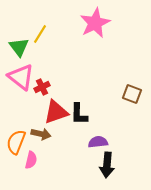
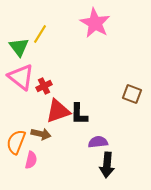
pink star: rotated 16 degrees counterclockwise
red cross: moved 2 px right, 1 px up
red triangle: moved 2 px right, 1 px up
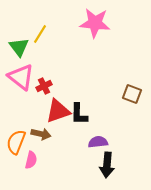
pink star: rotated 24 degrees counterclockwise
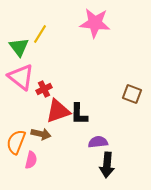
red cross: moved 3 px down
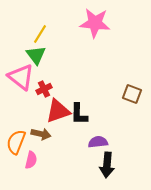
green triangle: moved 17 px right, 8 px down
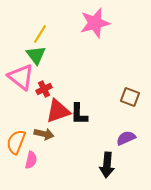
pink star: rotated 20 degrees counterclockwise
brown square: moved 2 px left, 3 px down
brown arrow: moved 3 px right
purple semicircle: moved 28 px right, 4 px up; rotated 18 degrees counterclockwise
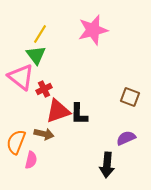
pink star: moved 2 px left, 7 px down
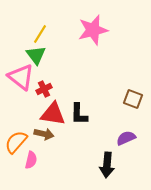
brown square: moved 3 px right, 2 px down
red triangle: moved 5 px left, 3 px down; rotated 28 degrees clockwise
orange semicircle: rotated 20 degrees clockwise
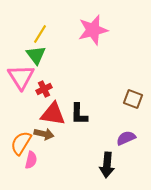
pink triangle: rotated 20 degrees clockwise
orange semicircle: moved 5 px right, 1 px down; rotated 10 degrees counterclockwise
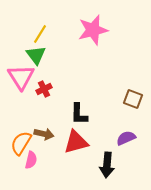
red triangle: moved 23 px right, 28 px down; rotated 24 degrees counterclockwise
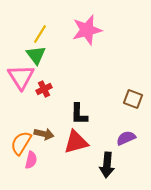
pink star: moved 6 px left
